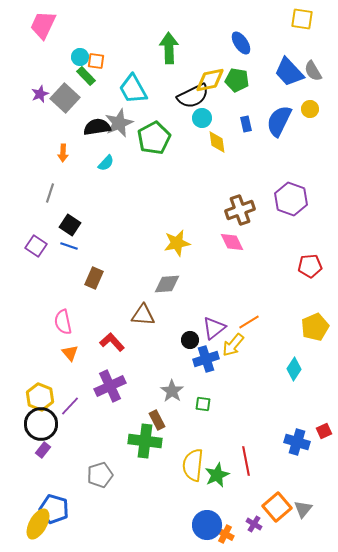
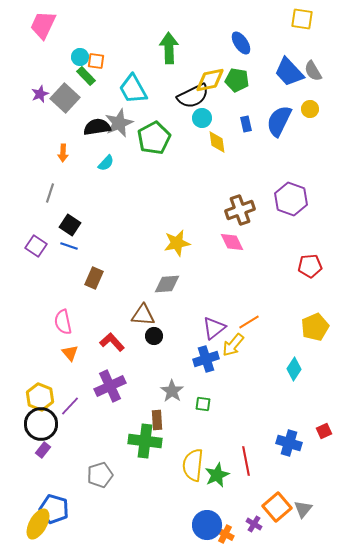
black circle at (190, 340): moved 36 px left, 4 px up
brown rectangle at (157, 420): rotated 24 degrees clockwise
blue cross at (297, 442): moved 8 px left, 1 px down
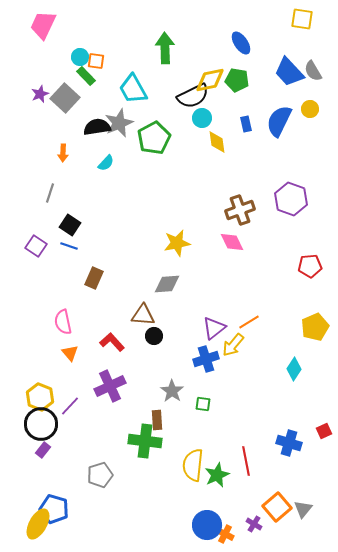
green arrow at (169, 48): moved 4 px left
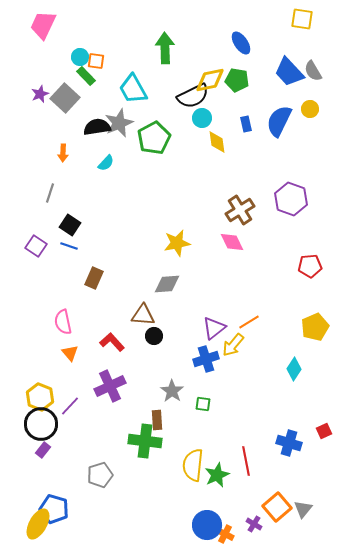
brown cross at (240, 210): rotated 12 degrees counterclockwise
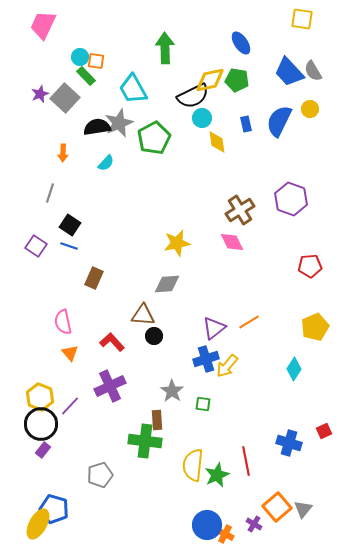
yellow arrow at (233, 345): moved 6 px left, 21 px down
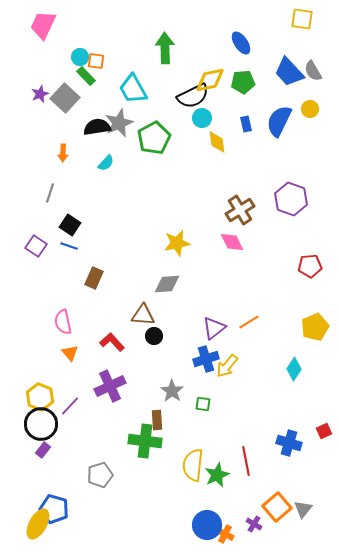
green pentagon at (237, 80): moved 6 px right, 2 px down; rotated 15 degrees counterclockwise
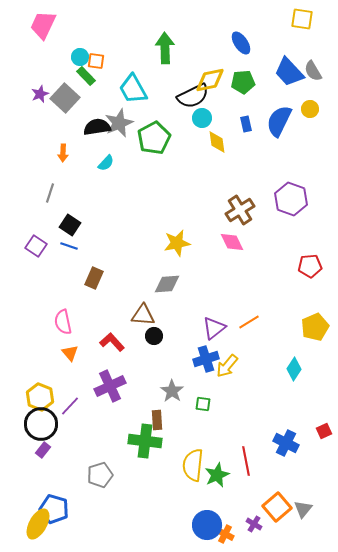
blue cross at (289, 443): moved 3 px left; rotated 10 degrees clockwise
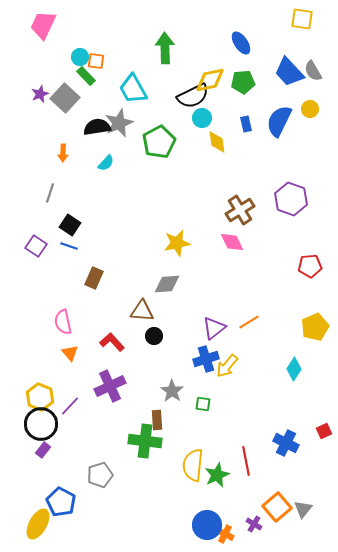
green pentagon at (154, 138): moved 5 px right, 4 px down
brown triangle at (143, 315): moved 1 px left, 4 px up
blue pentagon at (54, 509): moved 7 px right, 7 px up; rotated 12 degrees clockwise
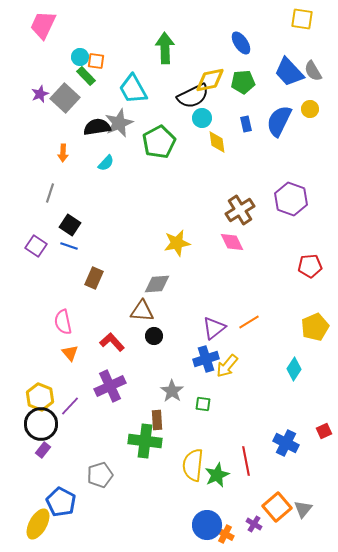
gray diamond at (167, 284): moved 10 px left
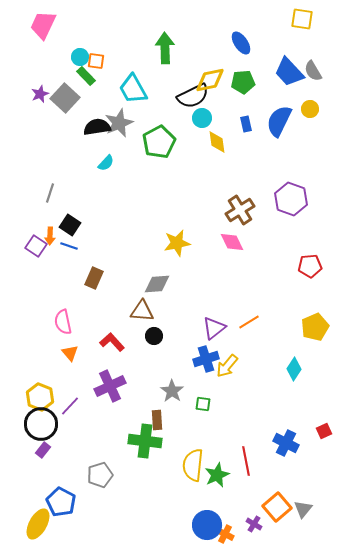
orange arrow at (63, 153): moved 13 px left, 83 px down
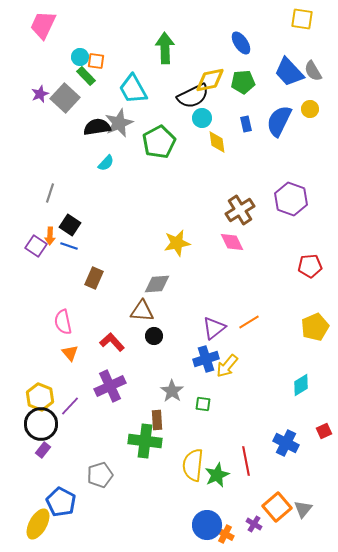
cyan diamond at (294, 369): moved 7 px right, 16 px down; rotated 25 degrees clockwise
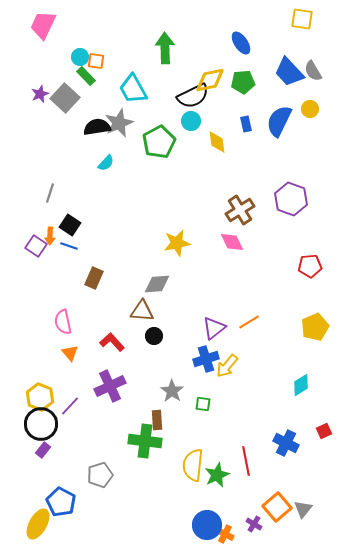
cyan circle at (202, 118): moved 11 px left, 3 px down
